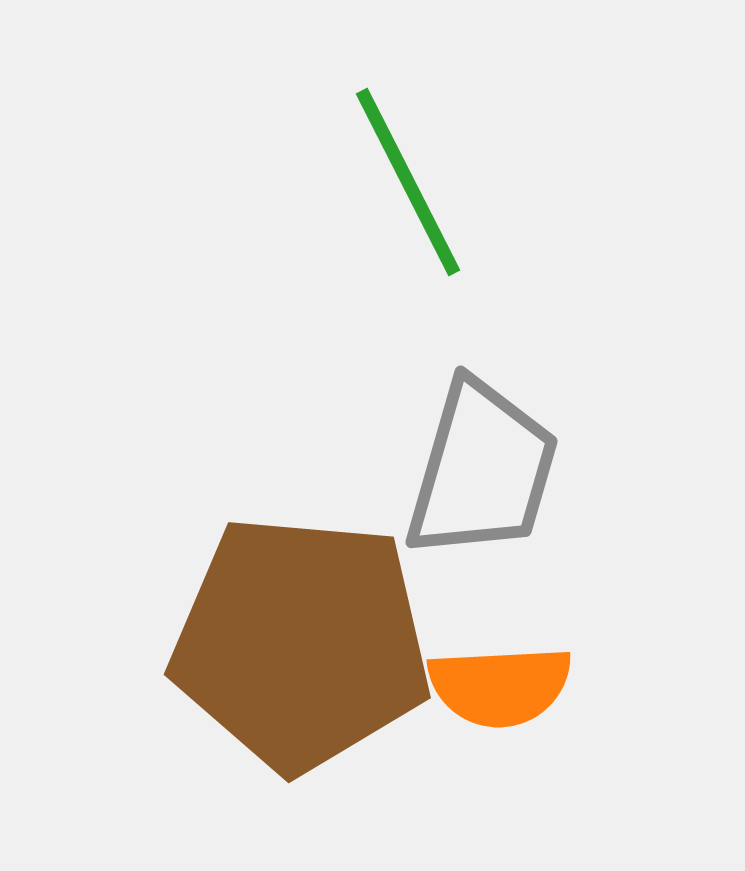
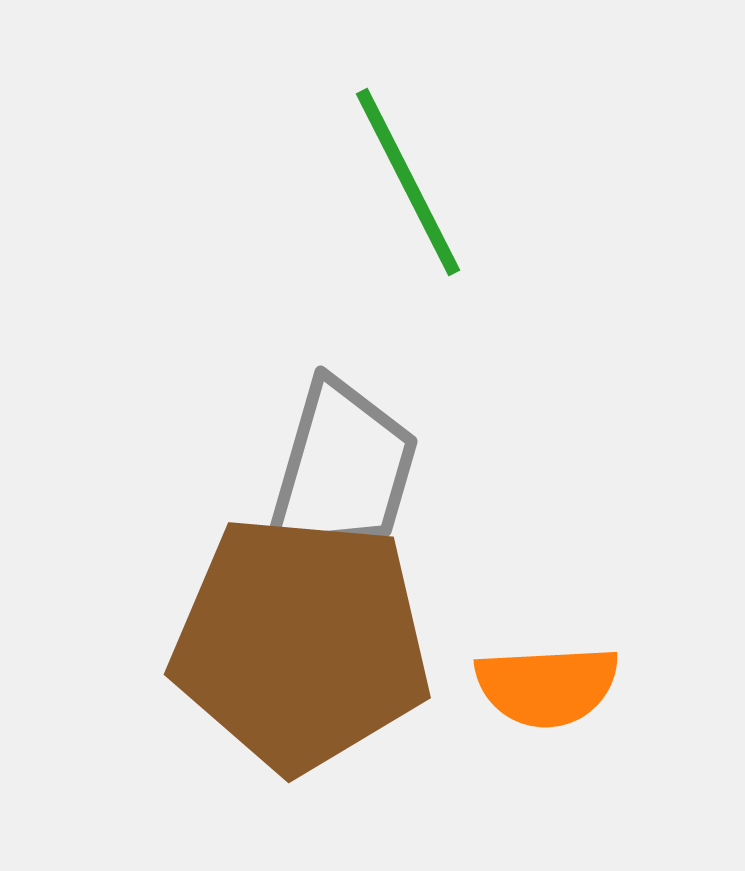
gray trapezoid: moved 140 px left
orange semicircle: moved 47 px right
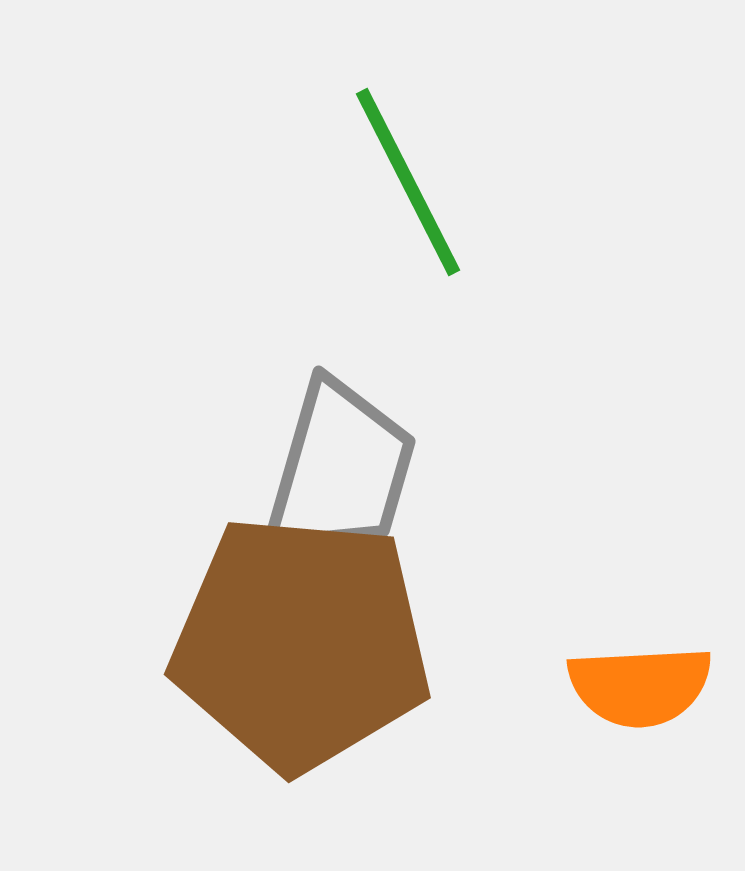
gray trapezoid: moved 2 px left
orange semicircle: moved 93 px right
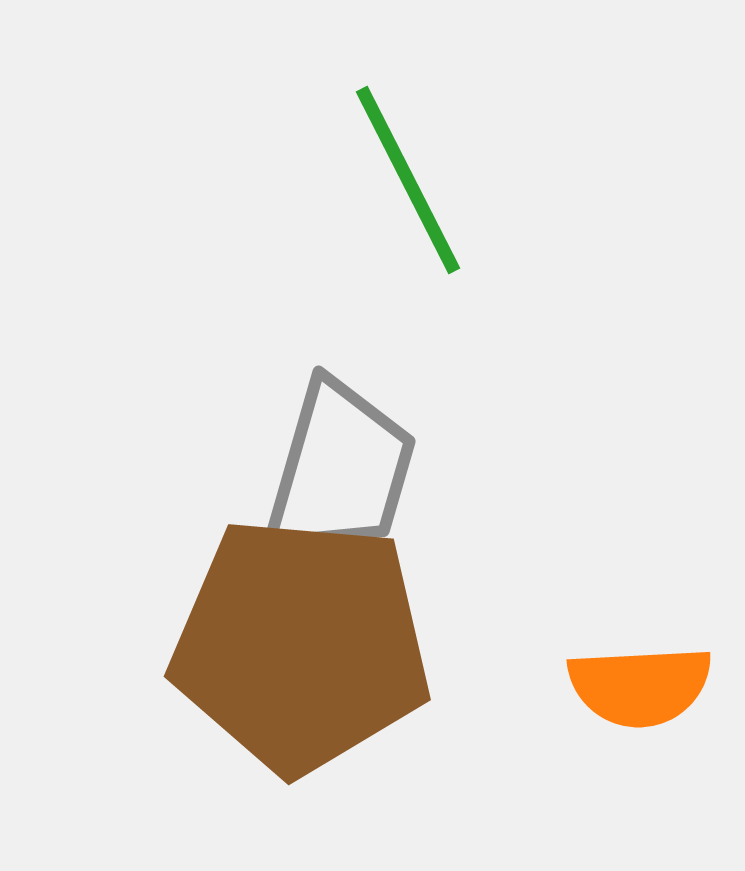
green line: moved 2 px up
brown pentagon: moved 2 px down
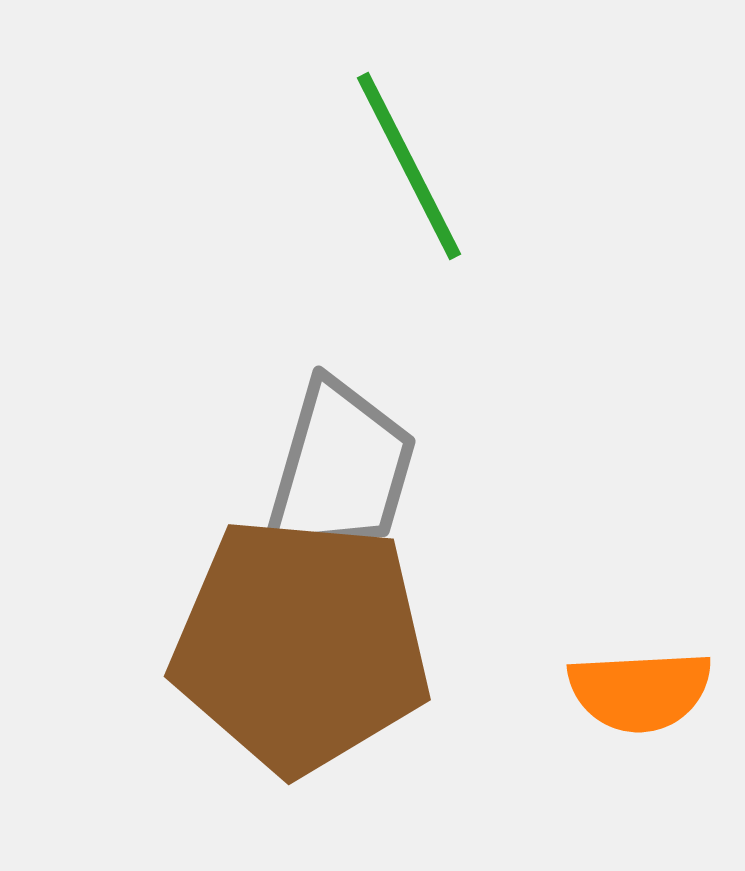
green line: moved 1 px right, 14 px up
orange semicircle: moved 5 px down
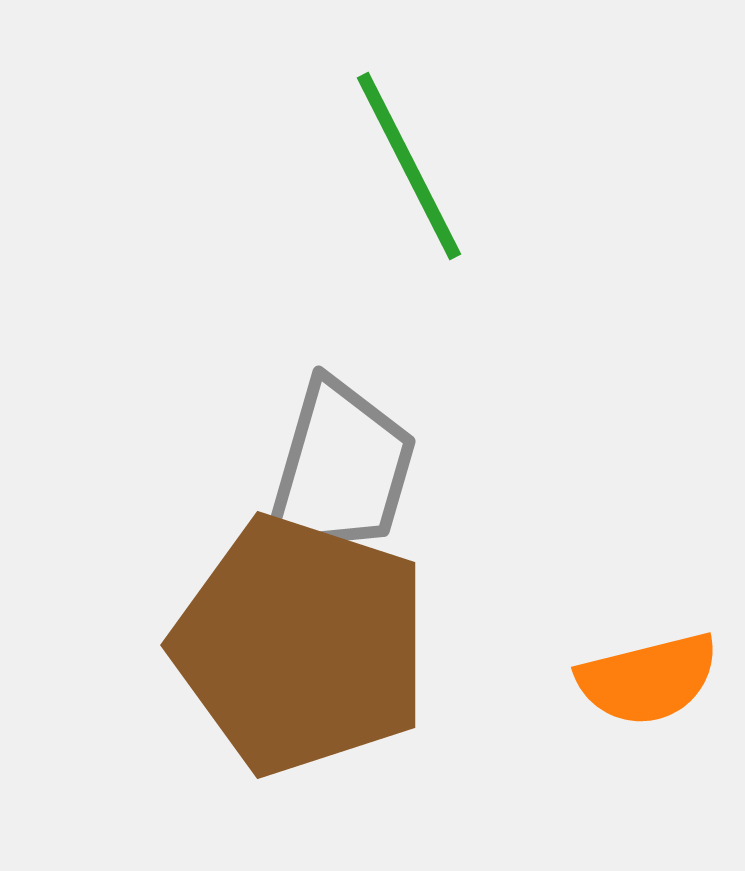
brown pentagon: rotated 13 degrees clockwise
orange semicircle: moved 8 px right, 12 px up; rotated 11 degrees counterclockwise
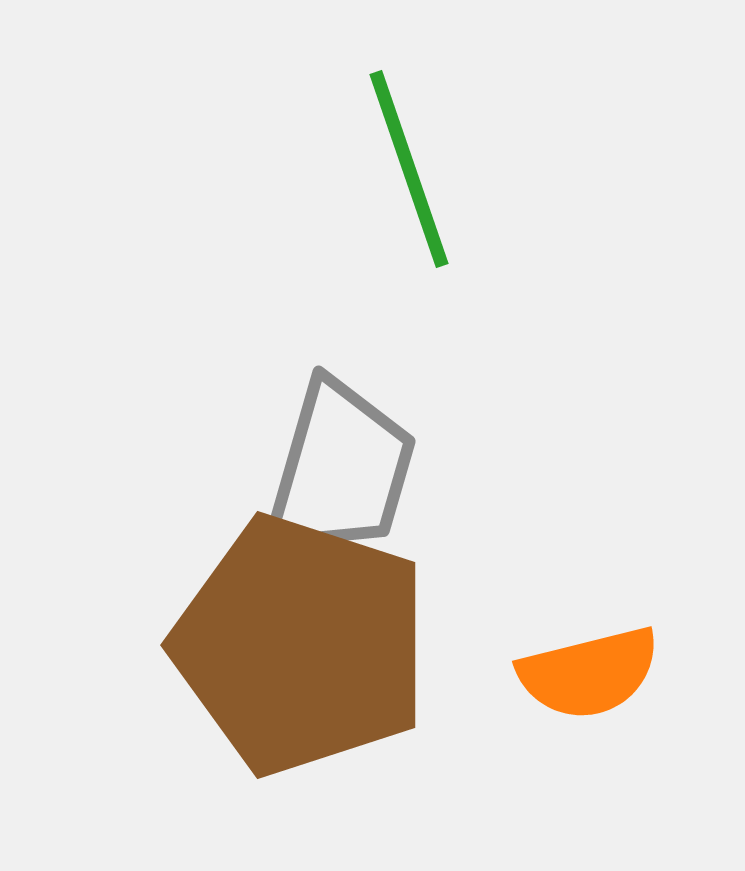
green line: moved 3 px down; rotated 8 degrees clockwise
orange semicircle: moved 59 px left, 6 px up
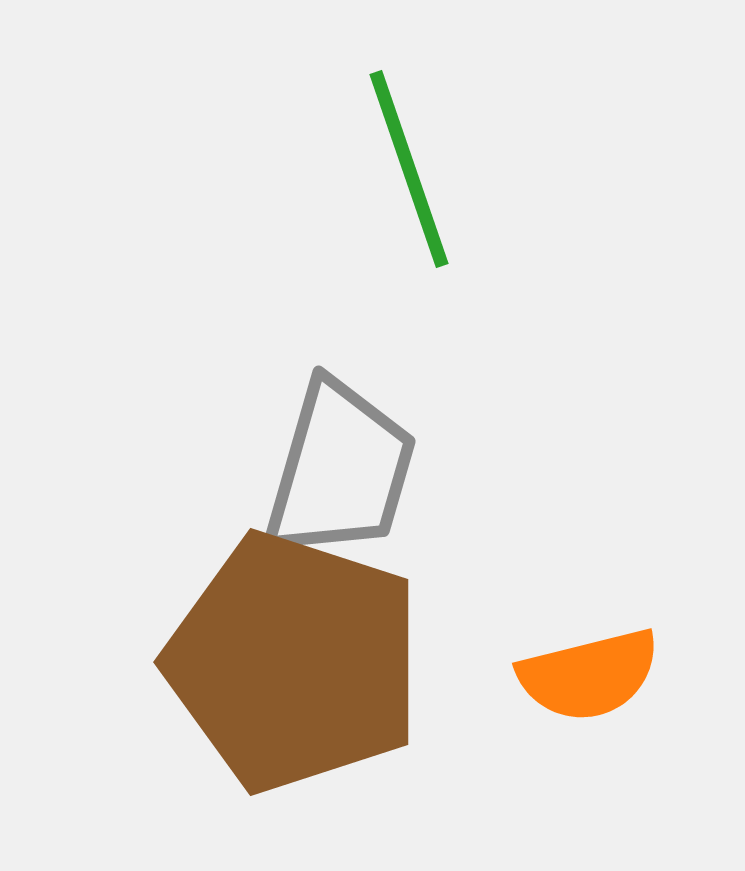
brown pentagon: moved 7 px left, 17 px down
orange semicircle: moved 2 px down
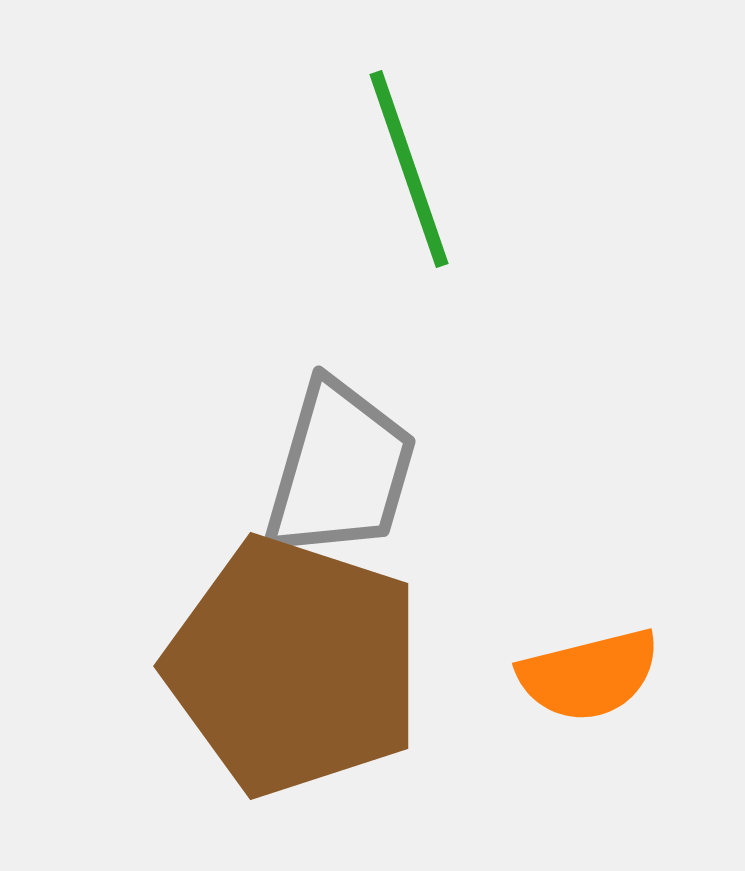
brown pentagon: moved 4 px down
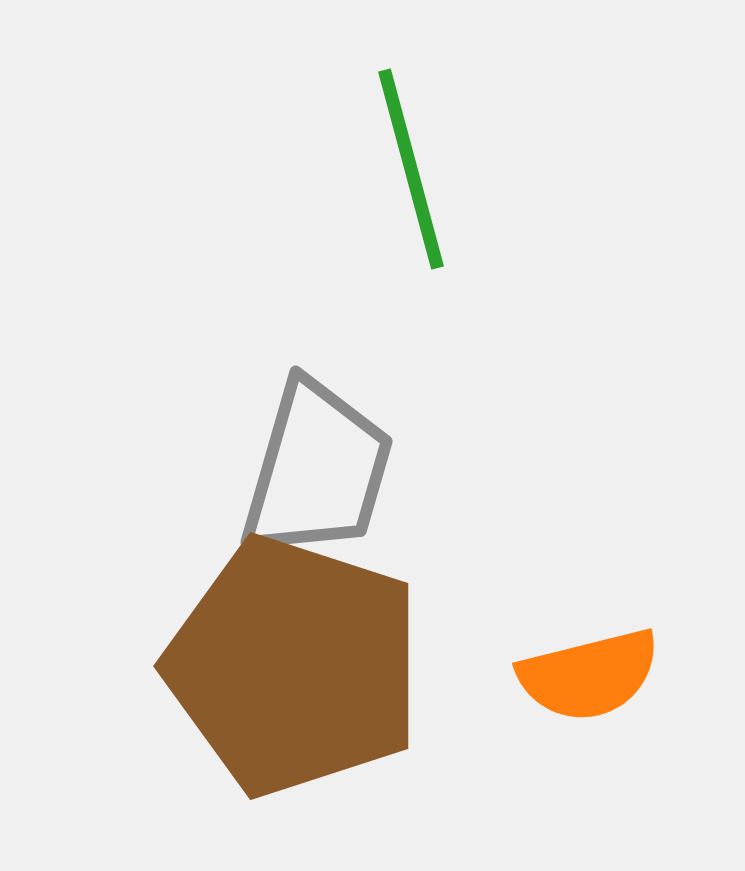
green line: moved 2 px right; rotated 4 degrees clockwise
gray trapezoid: moved 23 px left
